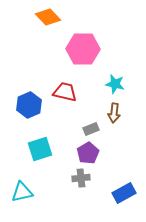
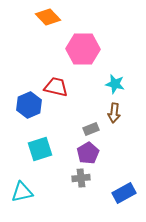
red trapezoid: moved 9 px left, 5 px up
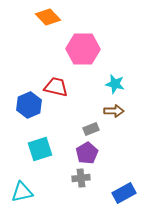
brown arrow: moved 2 px up; rotated 96 degrees counterclockwise
purple pentagon: moved 1 px left
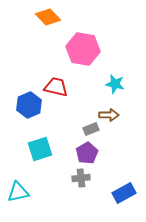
pink hexagon: rotated 8 degrees clockwise
brown arrow: moved 5 px left, 4 px down
cyan triangle: moved 4 px left
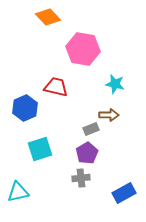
blue hexagon: moved 4 px left, 3 px down
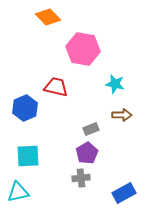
brown arrow: moved 13 px right
cyan square: moved 12 px left, 7 px down; rotated 15 degrees clockwise
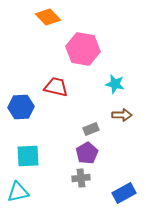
blue hexagon: moved 4 px left, 1 px up; rotated 20 degrees clockwise
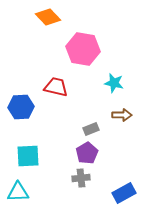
cyan star: moved 1 px left, 1 px up
cyan triangle: rotated 10 degrees clockwise
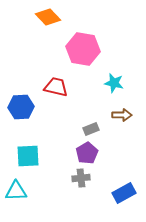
cyan triangle: moved 2 px left, 1 px up
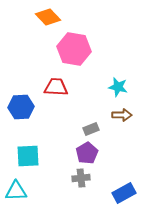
pink hexagon: moved 9 px left
cyan star: moved 4 px right, 4 px down
red trapezoid: rotated 10 degrees counterclockwise
